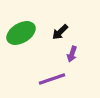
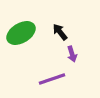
black arrow: rotated 96 degrees clockwise
purple arrow: rotated 35 degrees counterclockwise
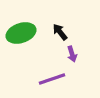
green ellipse: rotated 12 degrees clockwise
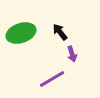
purple line: rotated 12 degrees counterclockwise
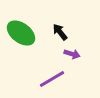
green ellipse: rotated 56 degrees clockwise
purple arrow: rotated 56 degrees counterclockwise
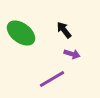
black arrow: moved 4 px right, 2 px up
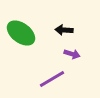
black arrow: rotated 48 degrees counterclockwise
